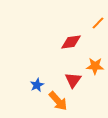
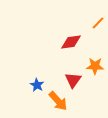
blue star: rotated 16 degrees counterclockwise
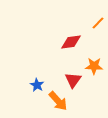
orange star: moved 1 px left
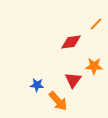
orange line: moved 2 px left, 1 px down
blue star: rotated 24 degrees counterclockwise
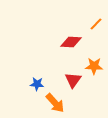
red diamond: rotated 10 degrees clockwise
blue star: moved 1 px up
orange arrow: moved 3 px left, 2 px down
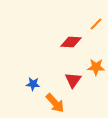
orange star: moved 2 px right, 1 px down
blue star: moved 4 px left
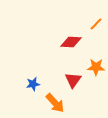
blue star: rotated 16 degrees counterclockwise
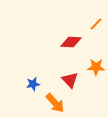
red triangle: moved 3 px left; rotated 18 degrees counterclockwise
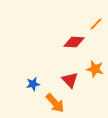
red diamond: moved 3 px right
orange star: moved 1 px left, 2 px down; rotated 12 degrees clockwise
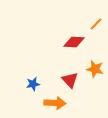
orange arrow: rotated 45 degrees counterclockwise
